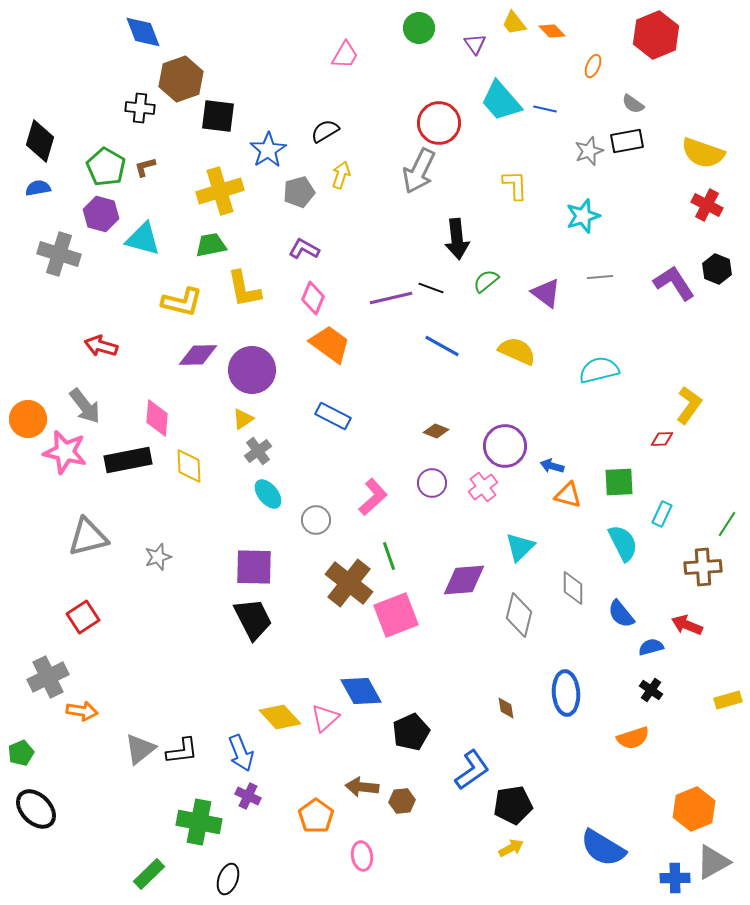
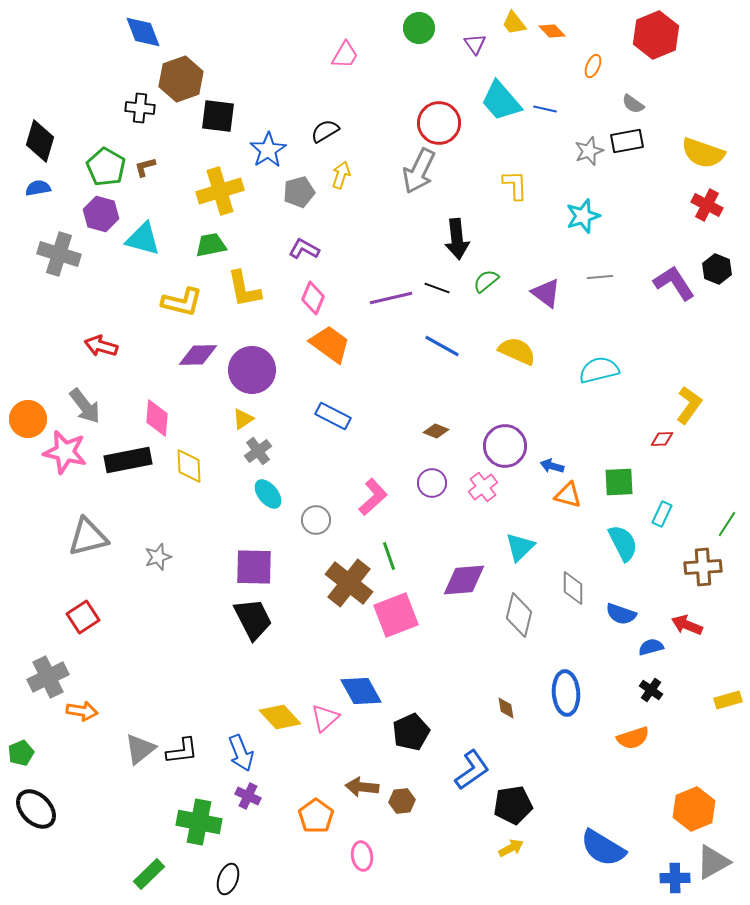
black line at (431, 288): moved 6 px right
blue semicircle at (621, 614): rotated 32 degrees counterclockwise
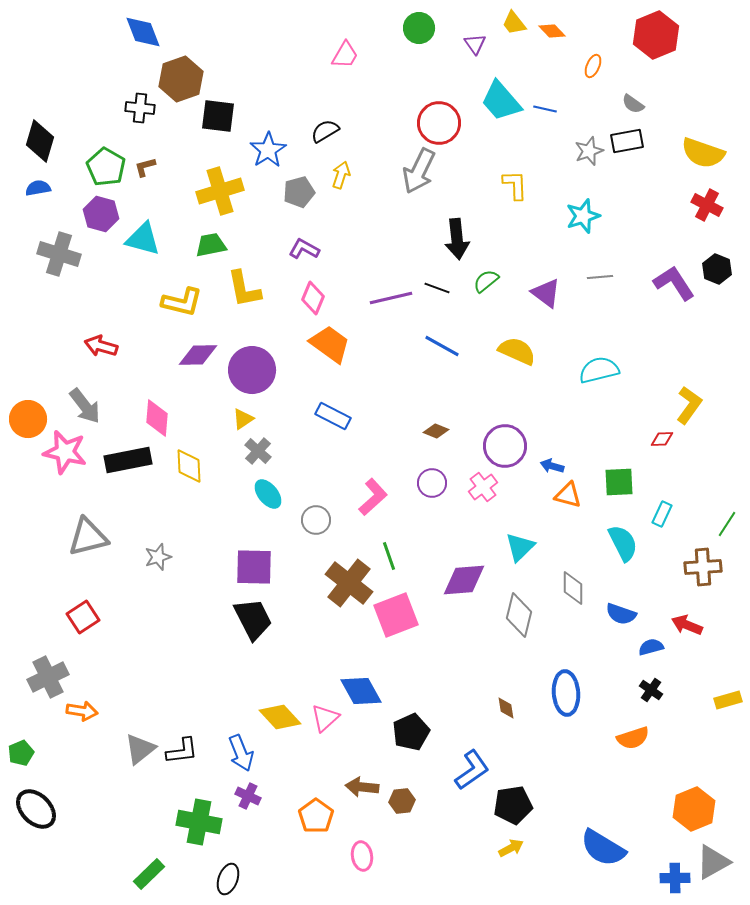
gray cross at (258, 451): rotated 12 degrees counterclockwise
